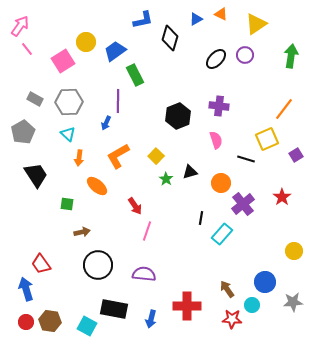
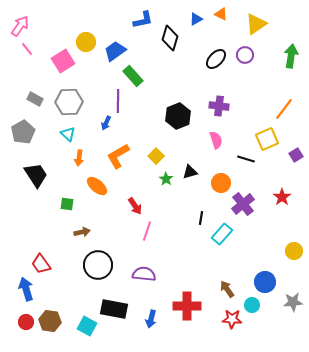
green rectangle at (135, 75): moved 2 px left, 1 px down; rotated 15 degrees counterclockwise
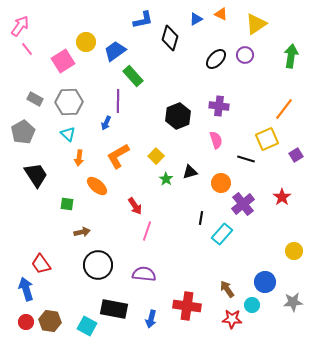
red cross at (187, 306): rotated 8 degrees clockwise
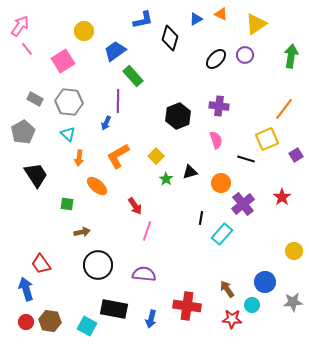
yellow circle at (86, 42): moved 2 px left, 11 px up
gray hexagon at (69, 102): rotated 8 degrees clockwise
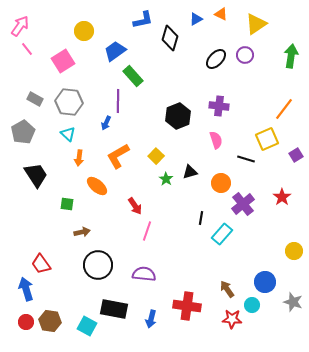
gray star at (293, 302): rotated 24 degrees clockwise
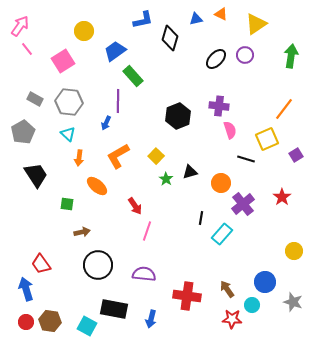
blue triangle at (196, 19): rotated 16 degrees clockwise
pink semicircle at (216, 140): moved 14 px right, 10 px up
red cross at (187, 306): moved 10 px up
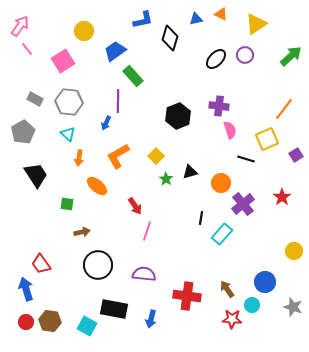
green arrow at (291, 56): rotated 40 degrees clockwise
gray star at (293, 302): moved 5 px down
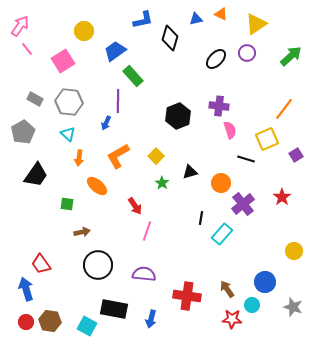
purple circle at (245, 55): moved 2 px right, 2 px up
black trapezoid at (36, 175): rotated 68 degrees clockwise
green star at (166, 179): moved 4 px left, 4 px down
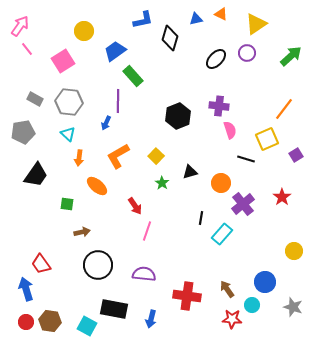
gray pentagon at (23, 132): rotated 20 degrees clockwise
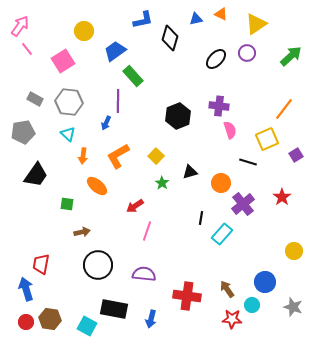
orange arrow at (79, 158): moved 4 px right, 2 px up
black line at (246, 159): moved 2 px right, 3 px down
red arrow at (135, 206): rotated 90 degrees clockwise
red trapezoid at (41, 264): rotated 45 degrees clockwise
brown hexagon at (50, 321): moved 2 px up
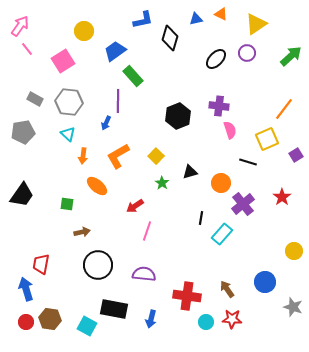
black trapezoid at (36, 175): moved 14 px left, 20 px down
cyan circle at (252, 305): moved 46 px left, 17 px down
